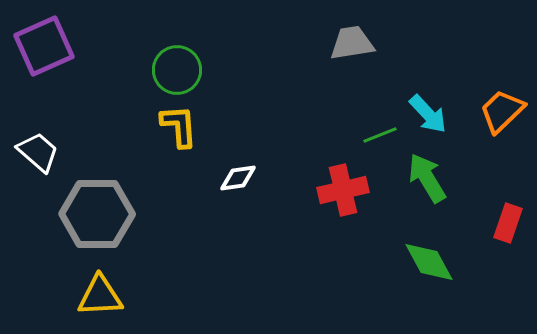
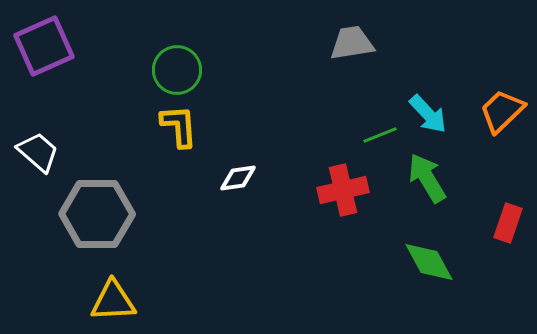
yellow triangle: moved 13 px right, 5 px down
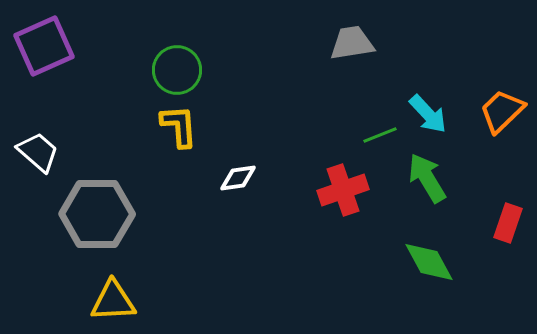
red cross: rotated 6 degrees counterclockwise
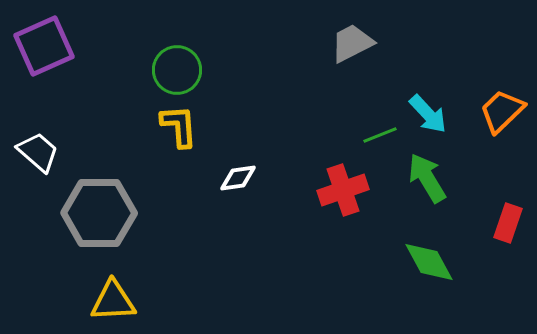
gray trapezoid: rotated 18 degrees counterclockwise
gray hexagon: moved 2 px right, 1 px up
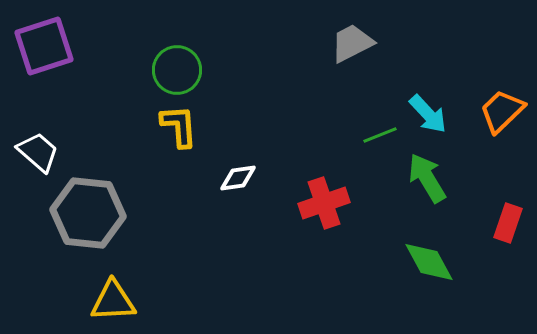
purple square: rotated 6 degrees clockwise
red cross: moved 19 px left, 13 px down
gray hexagon: moved 11 px left; rotated 6 degrees clockwise
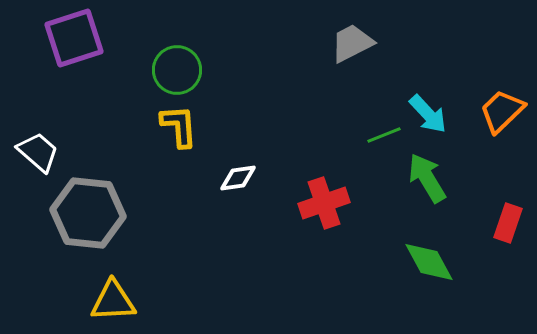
purple square: moved 30 px right, 8 px up
green line: moved 4 px right
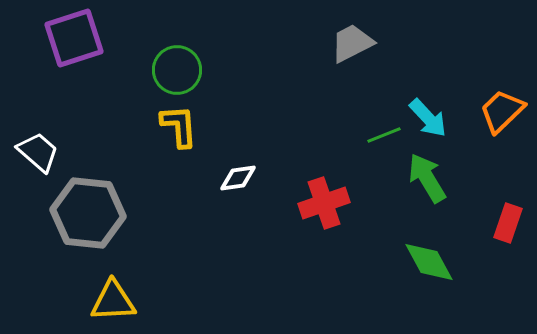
cyan arrow: moved 4 px down
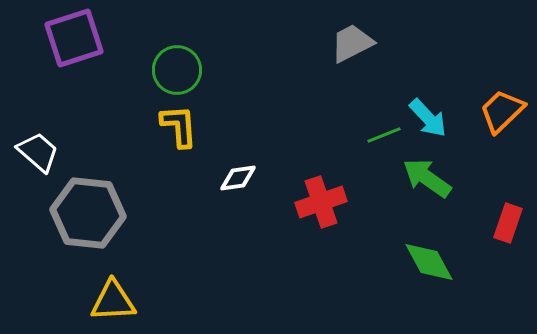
green arrow: rotated 24 degrees counterclockwise
red cross: moved 3 px left, 1 px up
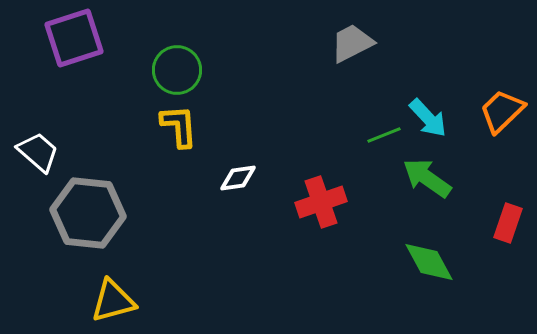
yellow triangle: rotated 12 degrees counterclockwise
